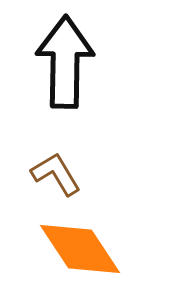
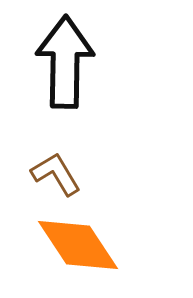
orange diamond: moved 2 px left, 4 px up
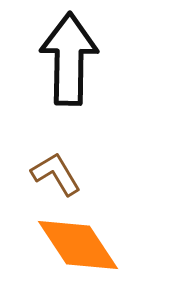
black arrow: moved 4 px right, 3 px up
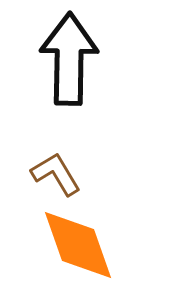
orange diamond: rotated 14 degrees clockwise
